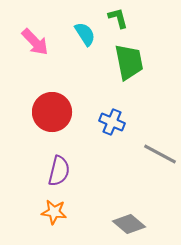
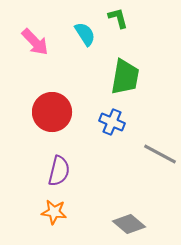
green trapezoid: moved 4 px left, 15 px down; rotated 21 degrees clockwise
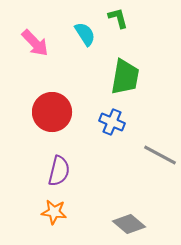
pink arrow: moved 1 px down
gray line: moved 1 px down
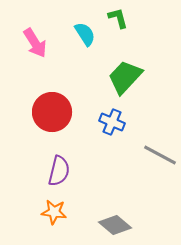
pink arrow: rotated 12 degrees clockwise
green trapezoid: rotated 147 degrees counterclockwise
gray diamond: moved 14 px left, 1 px down
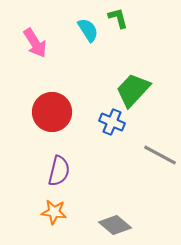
cyan semicircle: moved 3 px right, 4 px up
green trapezoid: moved 8 px right, 13 px down
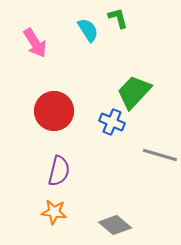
green trapezoid: moved 1 px right, 2 px down
red circle: moved 2 px right, 1 px up
gray line: rotated 12 degrees counterclockwise
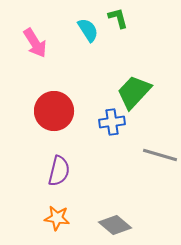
blue cross: rotated 30 degrees counterclockwise
orange star: moved 3 px right, 6 px down
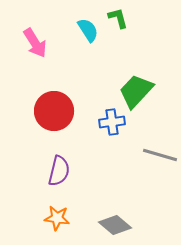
green trapezoid: moved 2 px right, 1 px up
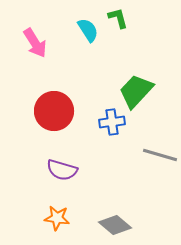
purple semicircle: moved 3 px right, 1 px up; rotated 92 degrees clockwise
